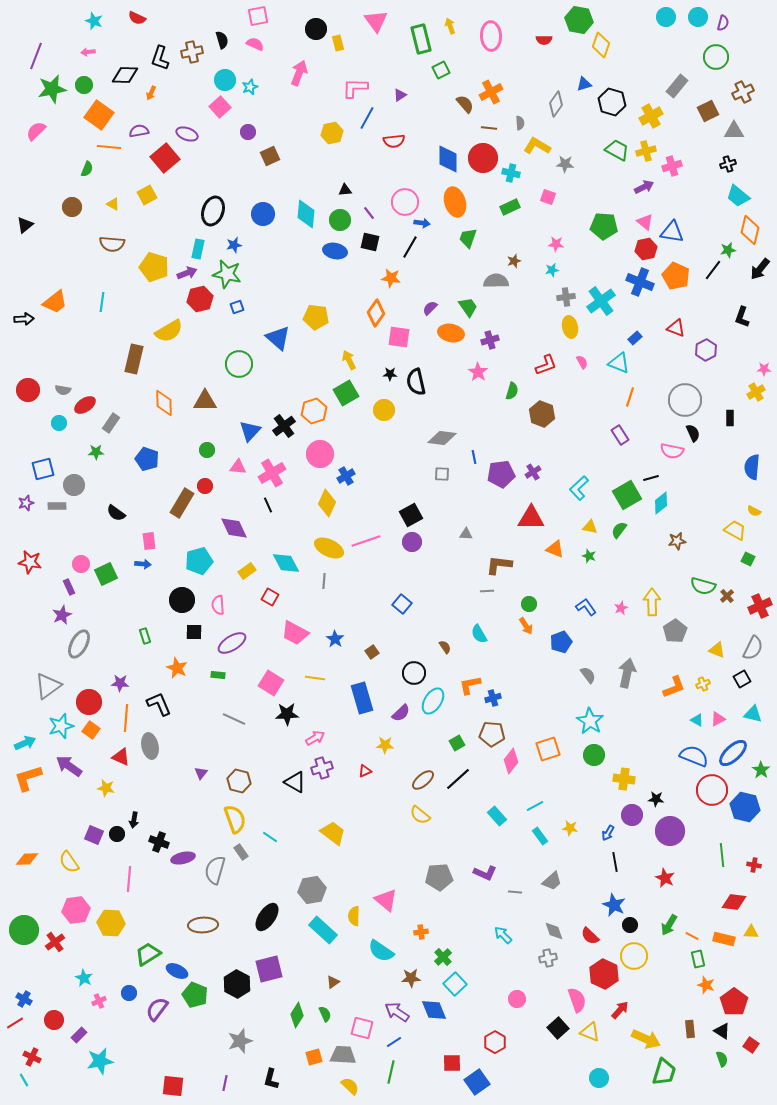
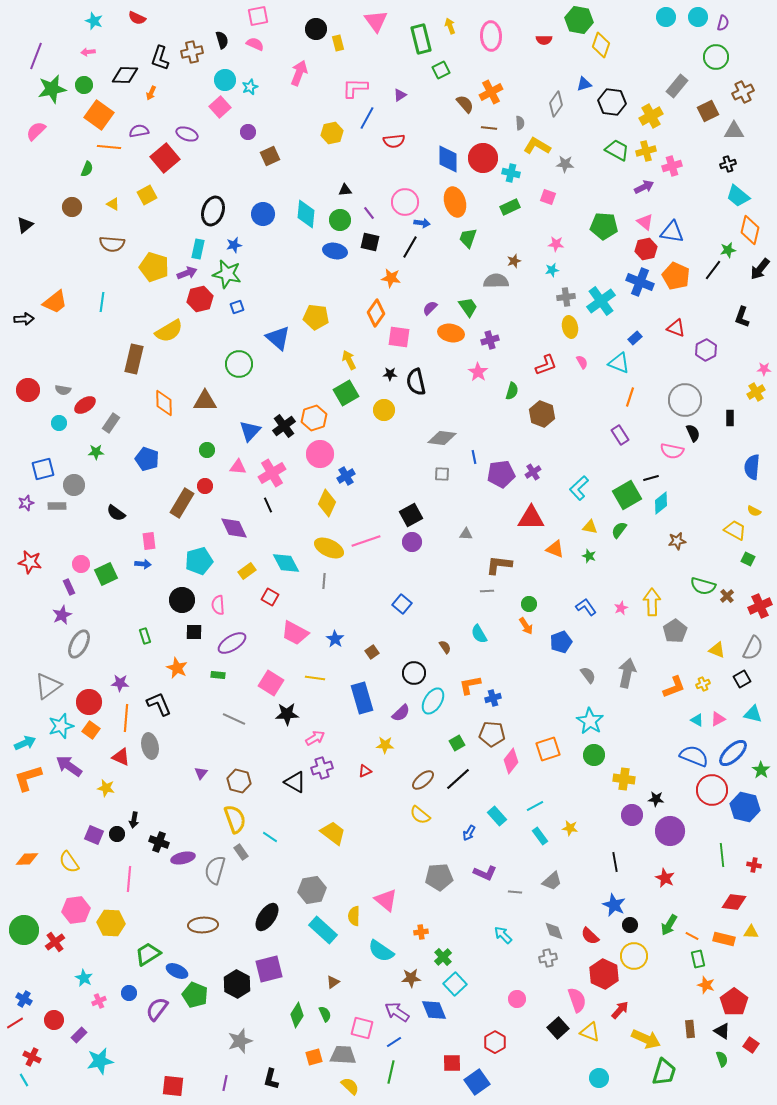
black hexagon at (612, 102): rotated 8 degrees counterclockwise
orange hexagon at (314, 411): moved 7 px down
blue arrow at (608, 833): moved 139 px left
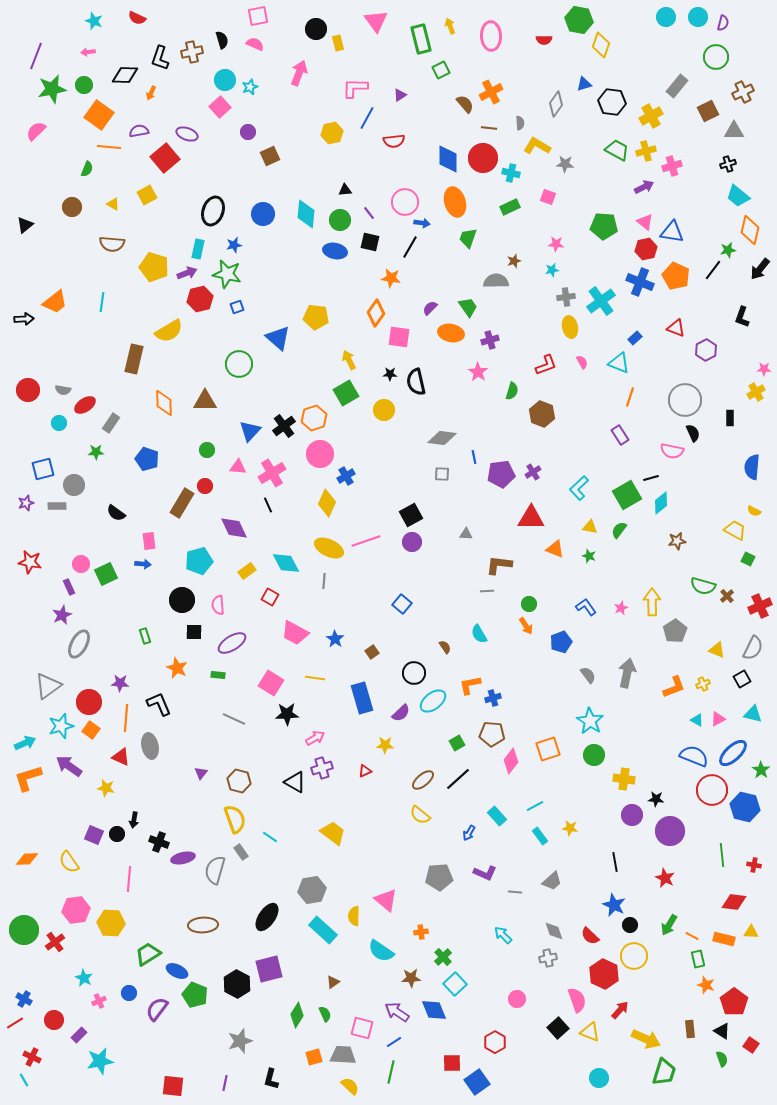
cyan ellipse at (433, 701): rotated 20 degrees clockwise
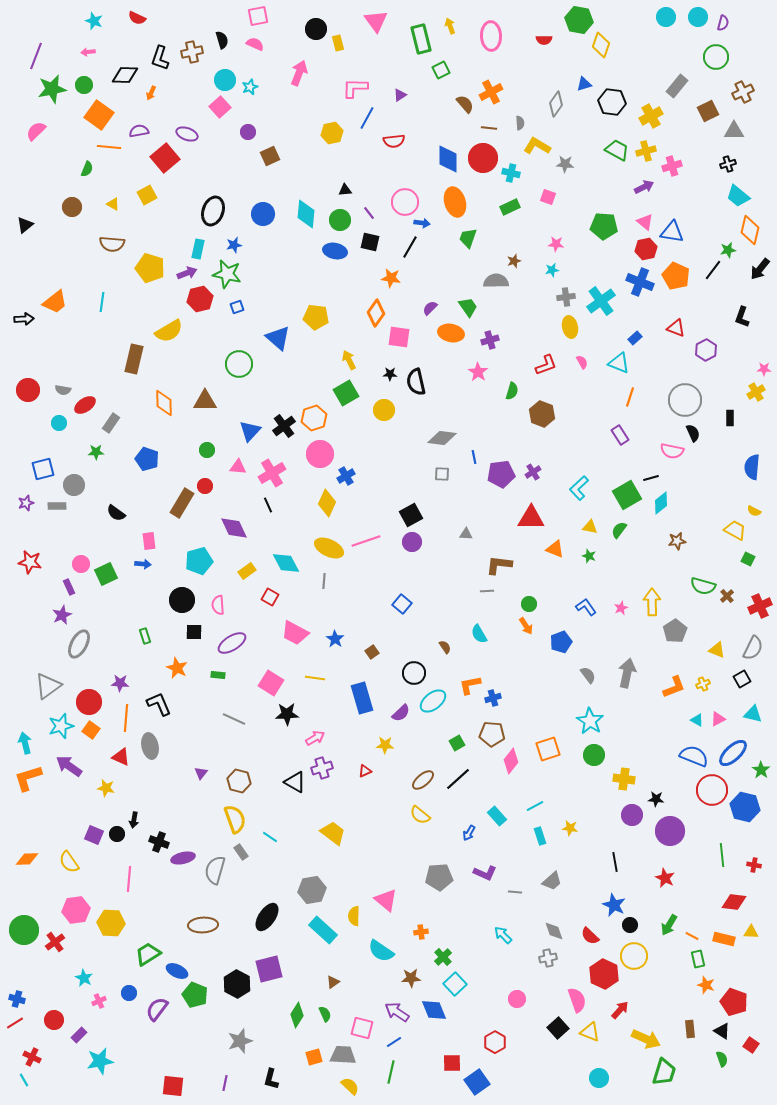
yellow pentagon at (154, 267): moved 4 px left, 1 px down
cyan arrow at (25, 743): rotated 80 degrees counterclockwise
cyan rectangle at (540, 836): rotated 18 degrees clockwise
blue cross at (24, 999): moved 7 px left; rotated 14 degrees counterclockwise
red pentagon at (734, 1002): rotated 16 degrees counterclockwise
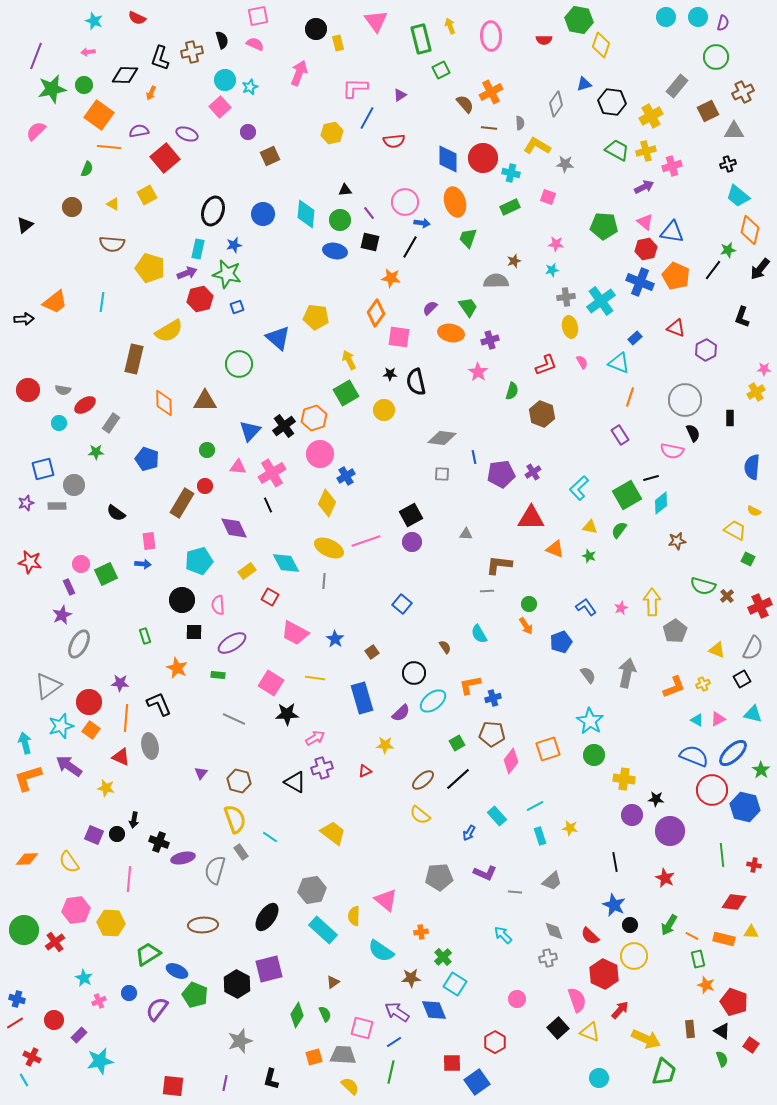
cyan square at (455, 984): rotated 15 degrees counterclockwise
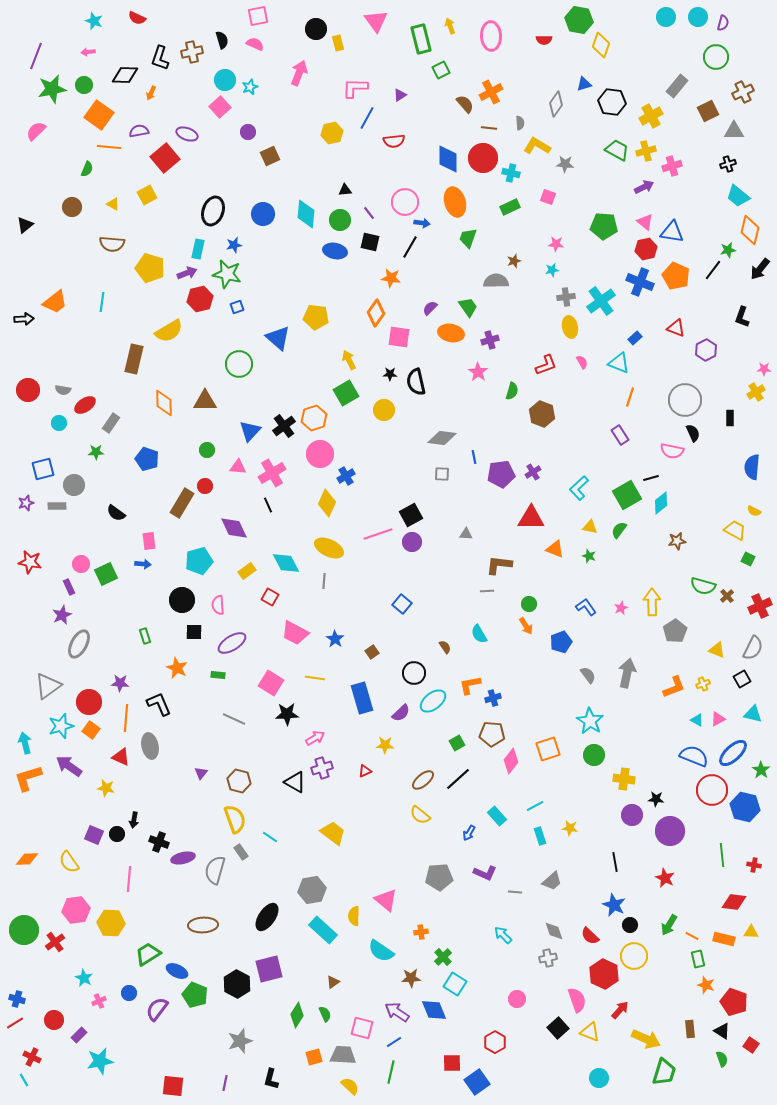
pink line at (366, 541): moved 12 px right, 7 px up
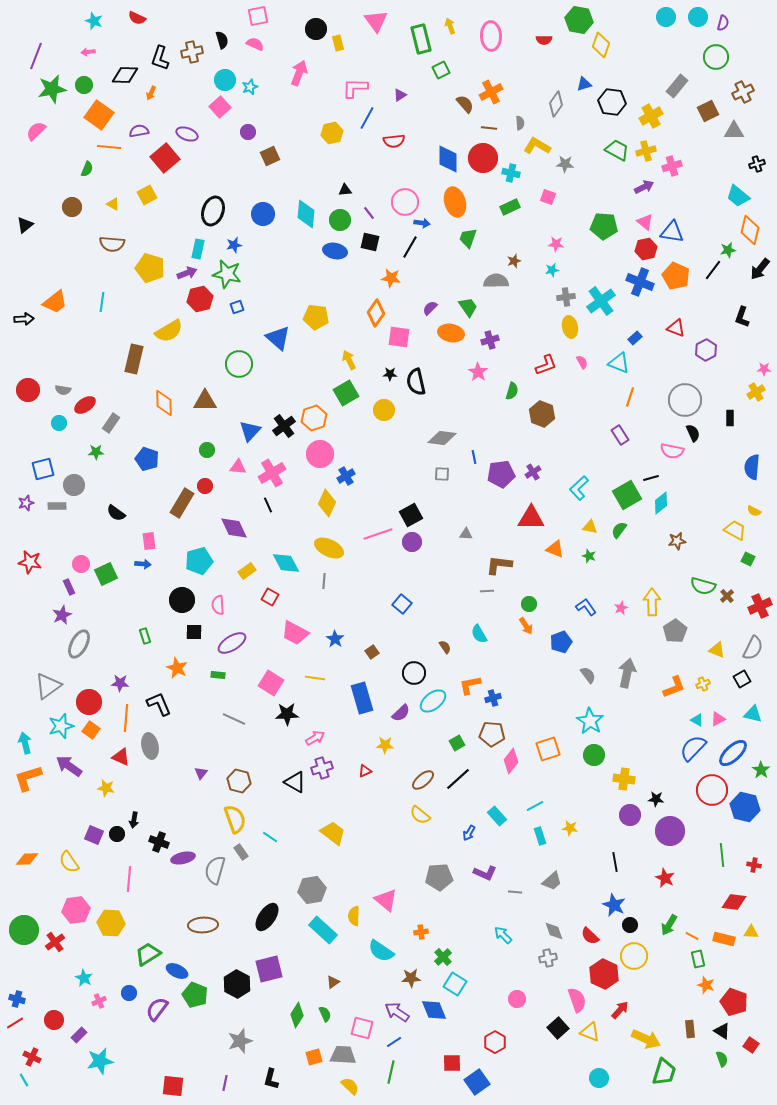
black cross at (728, 164): moved 29 px right
blue semicircle at (694, 756): moved 1 px left, 8 px up; rotated 68 degrees counterclockwise
purple circle at (632, 815): moved 2 px left
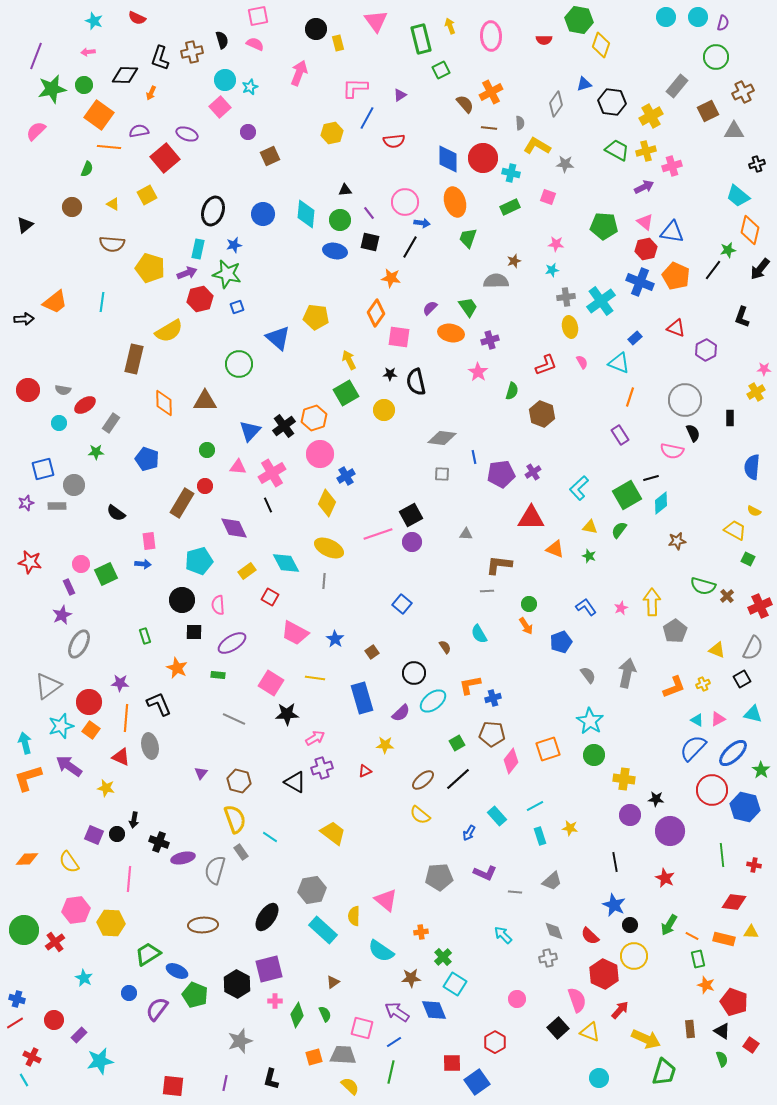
pink cross at (99, 1001): moved 176 px right; rotated 24 degrees clockwise
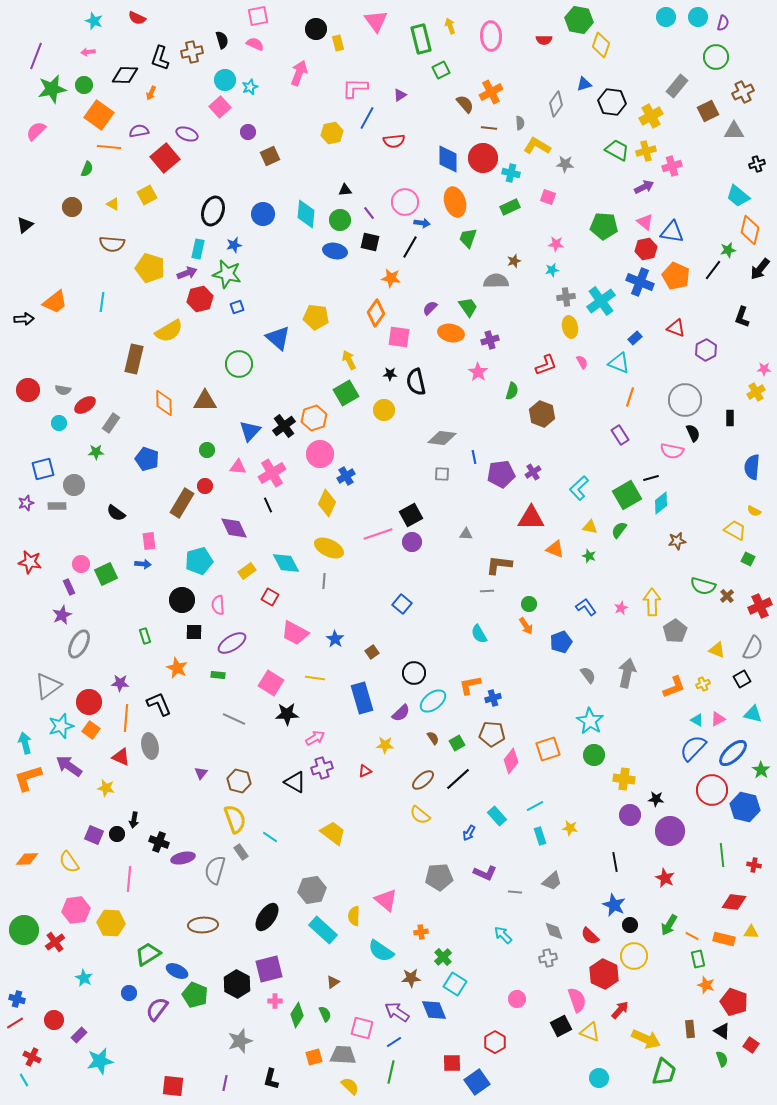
brown semicircle at (445, 647): moved 12 px left, 91 px down
black square at (558, 1028): moved 3 px right, 2 px up; rotated 15 degrees clockwise
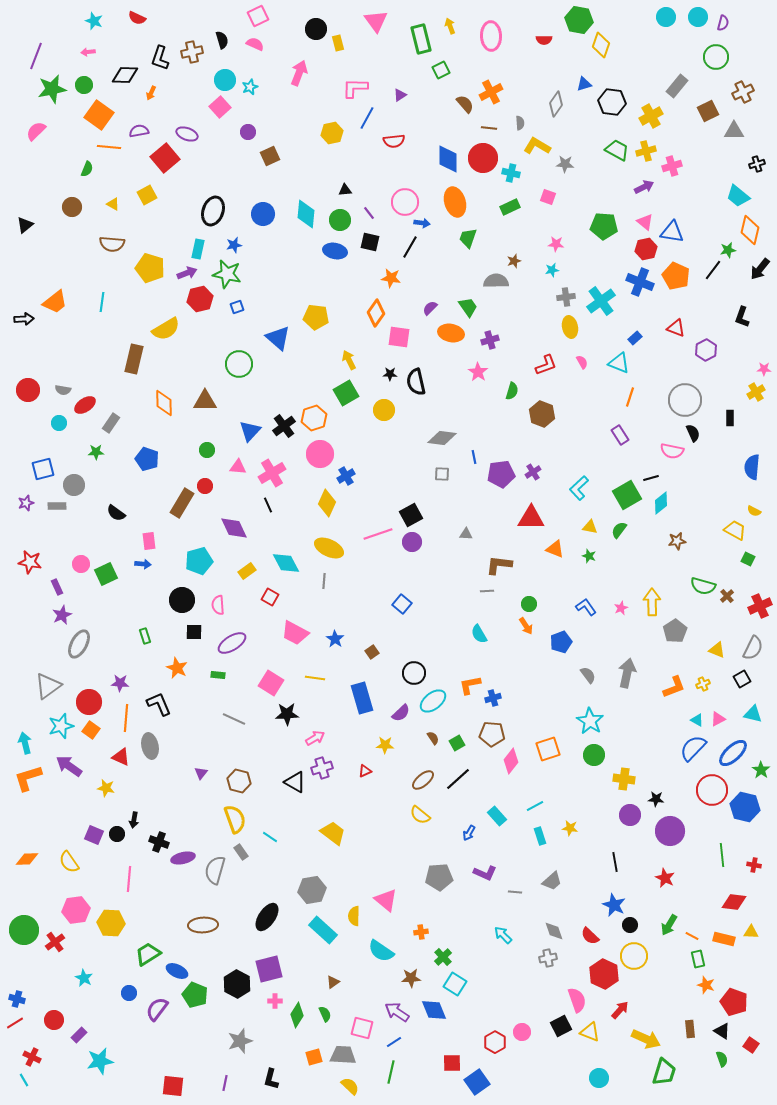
pink square at (258, 16): rotated 15 degrees counterclockwise
yellow semicircle at (169, 331): moved 3 px left, 2 px up
purple rectangle at (69, 587): moved 12 px left
pink circle at (517, 999): moved 5 px right, 33 px down
